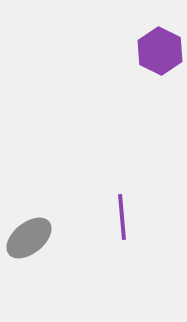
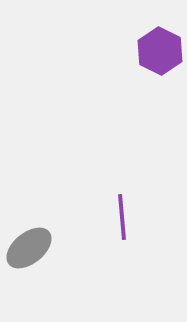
gray ellipse: moved 10 px down
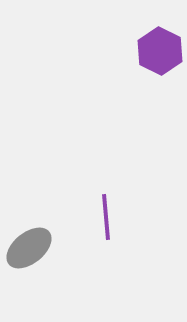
purple line: moved 16 px left
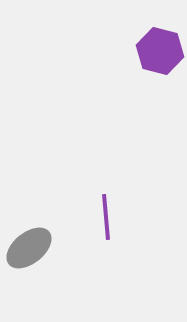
purple hexagon: rotated 12 degrees counterclockwise
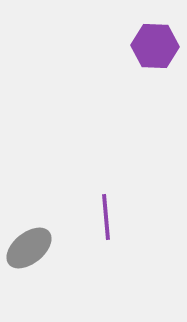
purple hexagon: moved 5 px left, 5 px up; rotated 12 degrees counterclockwise
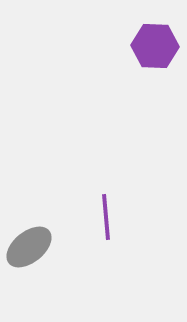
gray ellipse: moved 1 px up
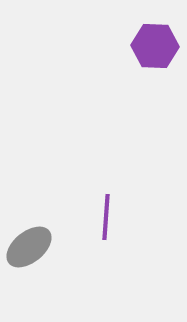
purple line: rotated 9 degrees clockwise
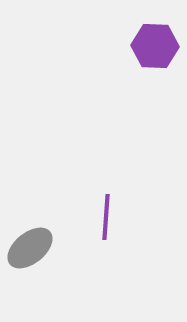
gray ellipse: moved 1 px right, 1 px down
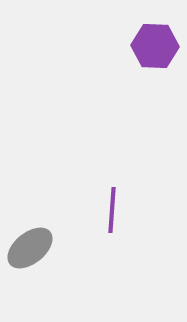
purple line: moved 6 px right, 7 px up
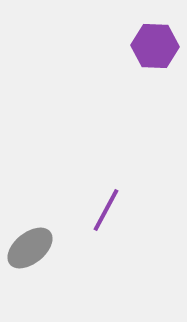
purple line: moved 6 px left; rotated 24 degrees clockwise
